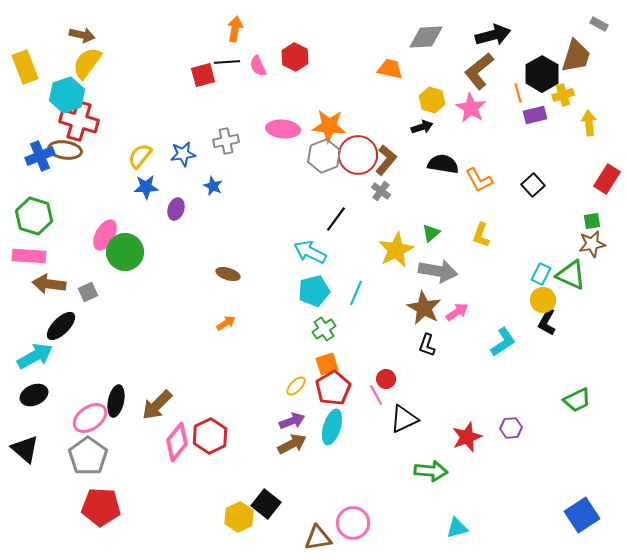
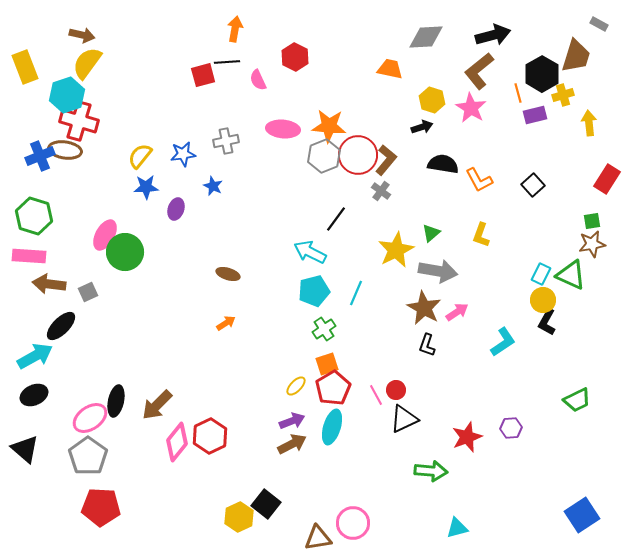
pink semicircle at (258, 66): moved 14 px down
red circle at (386, 379): moved 10 px right, 11 px down
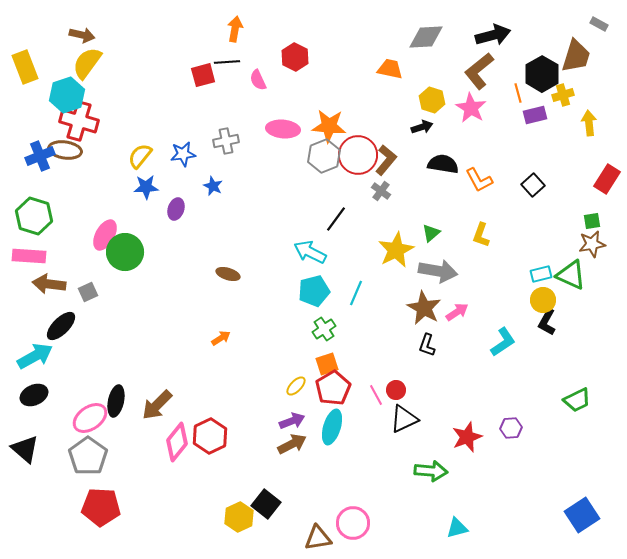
cyan rectangle at (541, 274): rotated 50 degrees clockwise
orange arrow at (226, 323): moved 5 px left, 15 px down
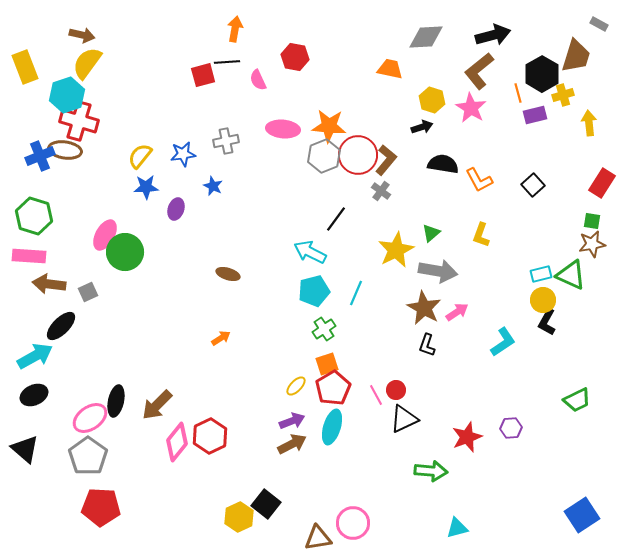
red hexagon at (295, 57): rotated 16 degrees counterclockwise
red rectangle at (607, 179): moved 5 px left, 4 px down
green square at (592, 221): rotated 18 degrees clockwise
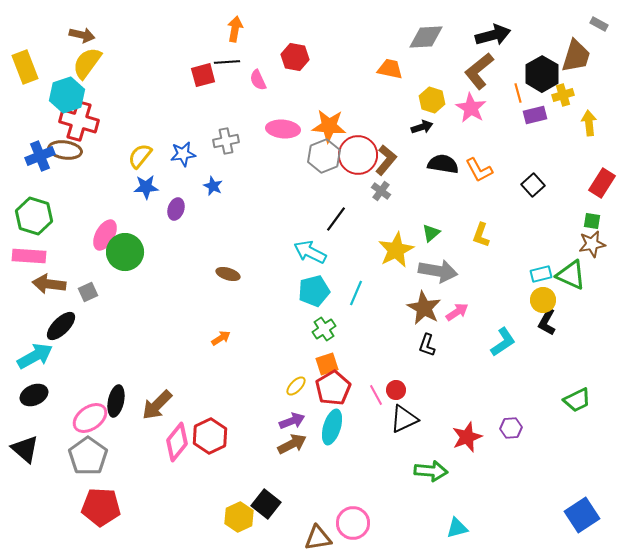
orange L-shape at (479, 180): moved 10 px up
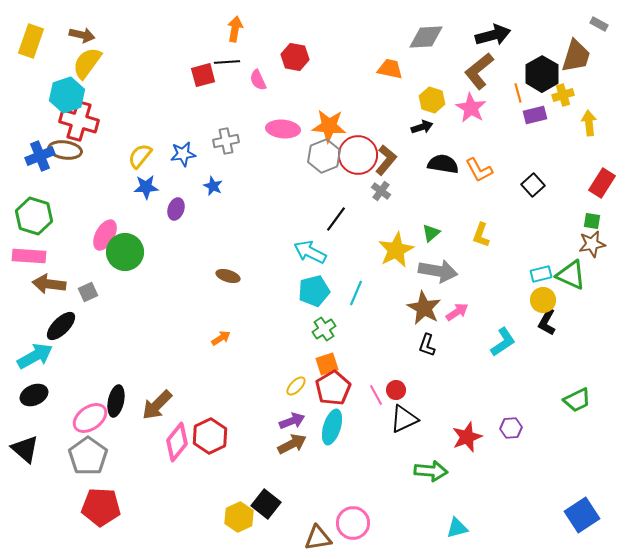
yellow rectangle at (25, 67): moved 6 px right, 26 px up; rotated 40 degrees clockwise
brown ellipse at (228, 274): moved 2 px down
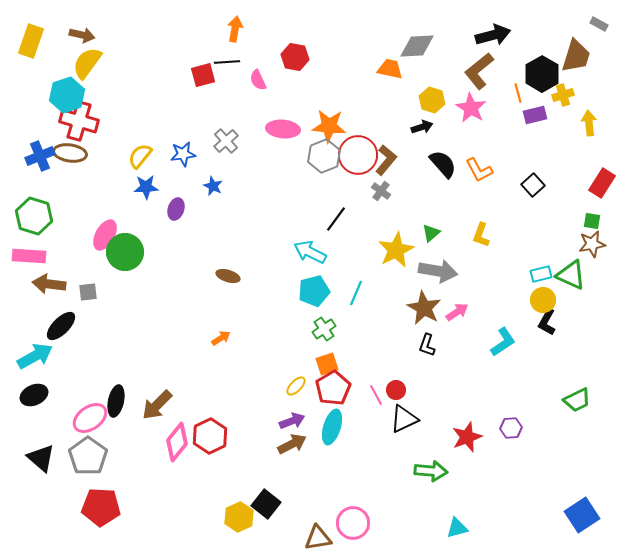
gray diamond at (426, 37): moved 9 px left, 9 px down
gray cross at (226, 141): rotated 30 degrees counterclockwise
brown ellipse at (65, 150): moved 5 px right, 3 px down
black semicircle at (443, 164): rotated 40 degrees clockwise
gray square at (88, 292): rotated 18 degrees clockwise
black triangle at (25, 449): moved 16 px right, 9 px down
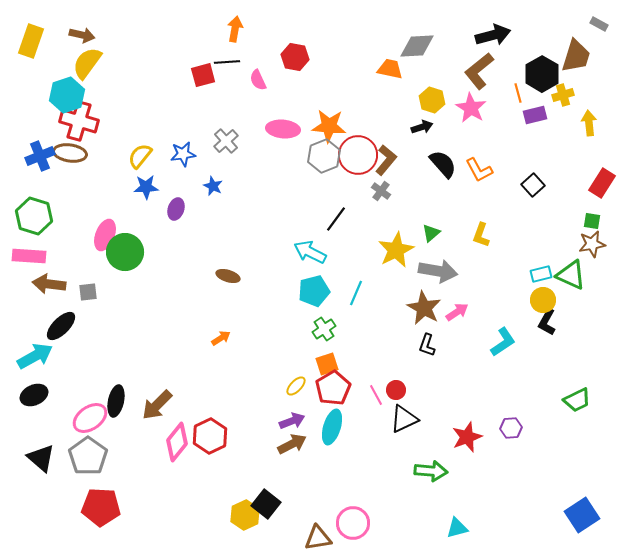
pink ellipse at (105, 235): rotated 8 degrees counterclockwise
yellow hexagon at (239, 517): moved 6 px right, 2 px up
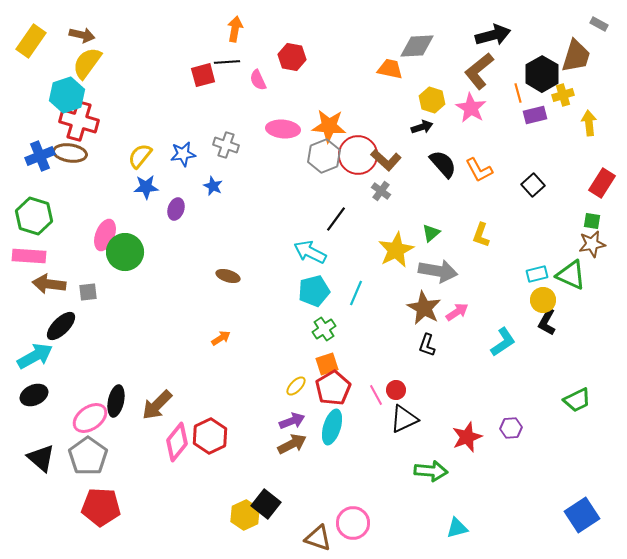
yellow rectangle at (31, 41): rotated 16 degrees clockwise
red hexagon at (295, 57): moved 3 px left
gray cross at (226, 141): moved 4 px down; rotated 30 degrees counterclockwise
brown L-shape at (386, 160): rotated 92 degrees clockwise
cyan rectangle at (541, 274): moved 4 px left
brown triangle at (318, 538): rotated 28 degrees clockwise
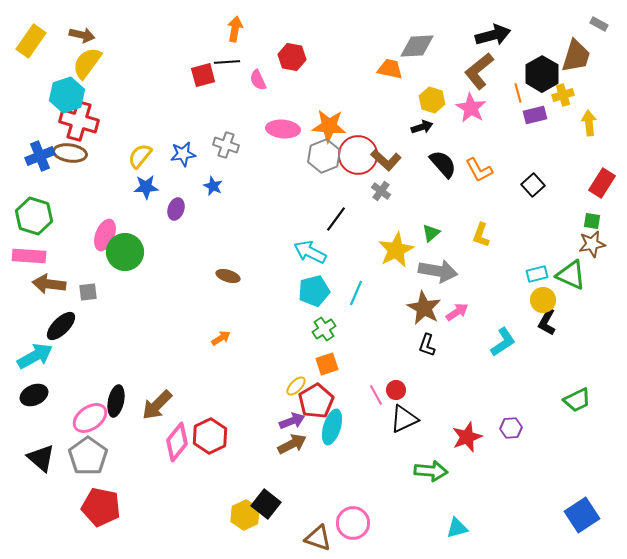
red pentagon at (333, 388): moved 17 px left, 13 px down
red pentagon at (101, 507): rotated 9 degrees clockwise
